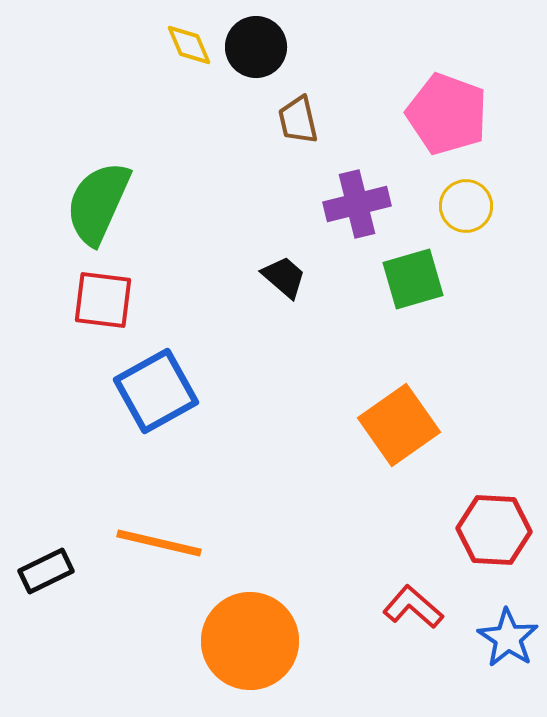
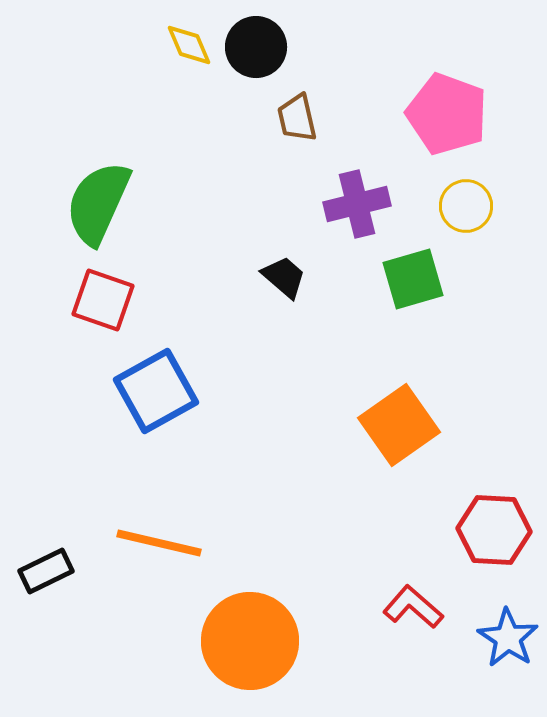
brown trapezoid: moved 1 px left, 2 px up
red square: rotated 12 degrees clockwise
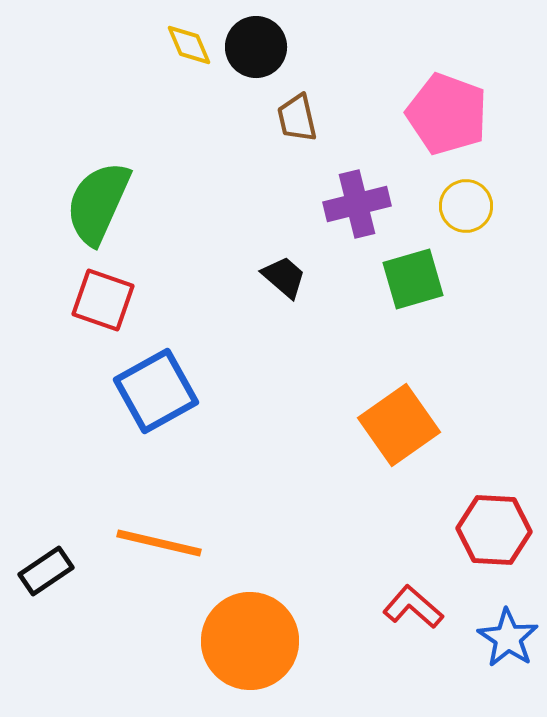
black rectangle: rotated 8 degrees counterclockwise
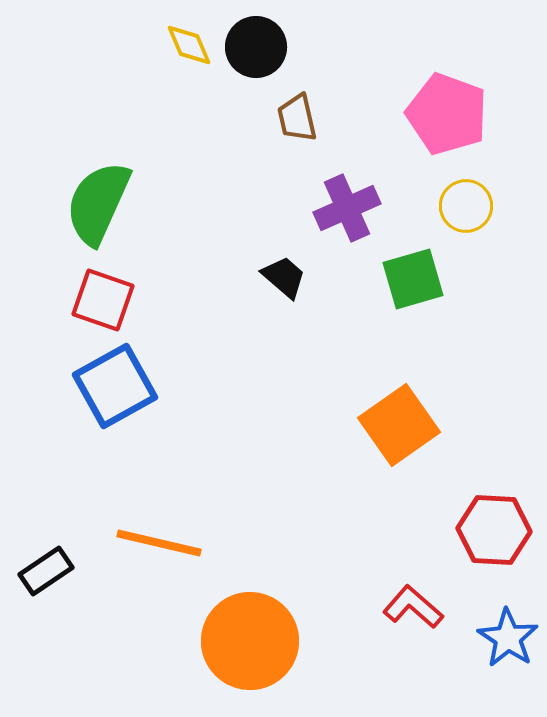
purple cross: moved 10 px left, 4 px down; rotated 10 degrees counterclockwise
blue square: moved 41 px left, 5 px up
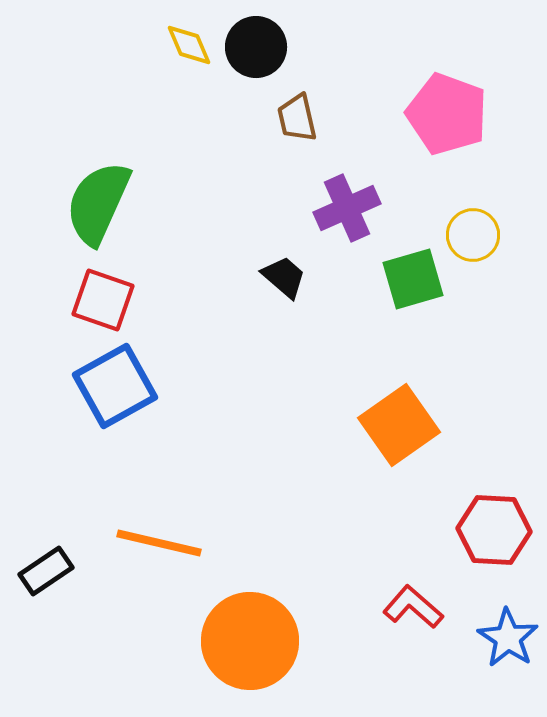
yellow circle: moved 7 px right, 29 px down
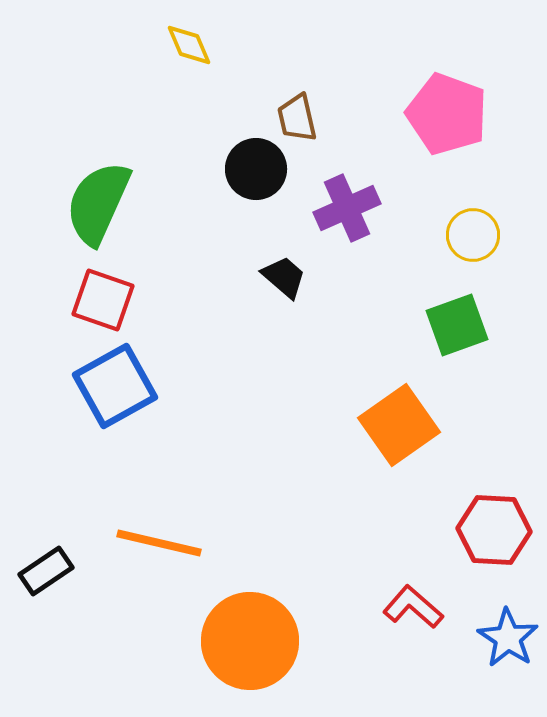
black circle: moved 122 px down
green square: moved 44 px right, 46 px down; rotated 4 degrees counterclockwise
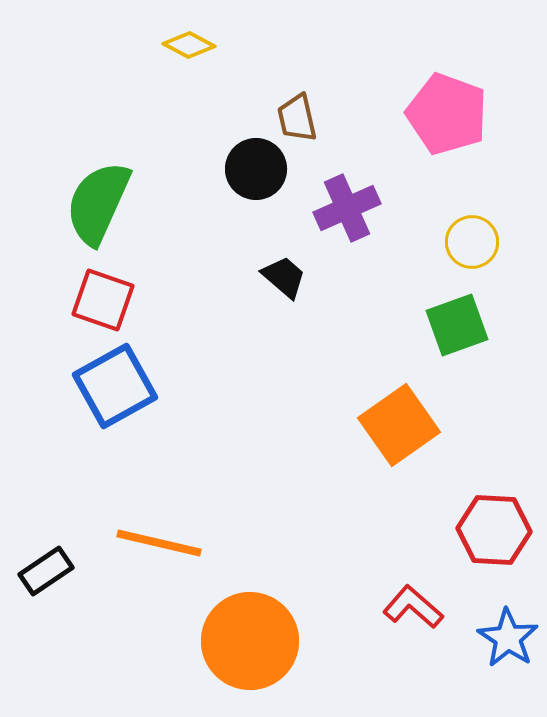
yellow diamond: rotated 39 degrees counterclockwise
yellow circle: moved 1 px left, 7 px down
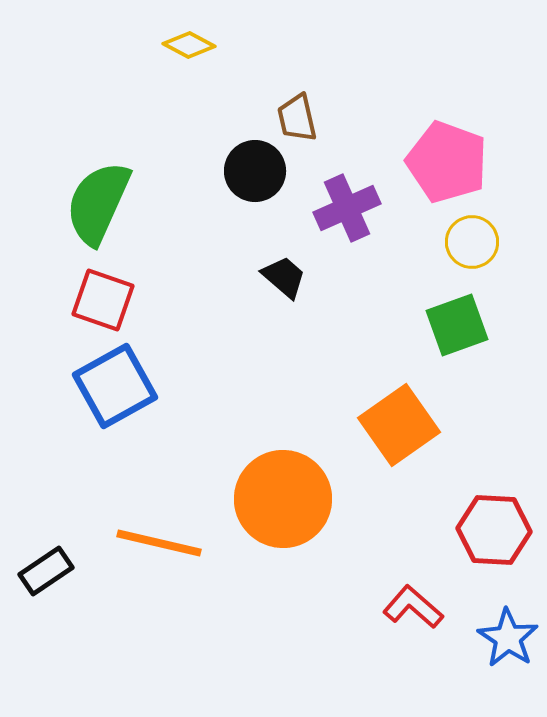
pink pentagon: moved 48 px down
black circle: moved 1 px left, 2 px down
orange circle: moved 33 px right, 142 px up
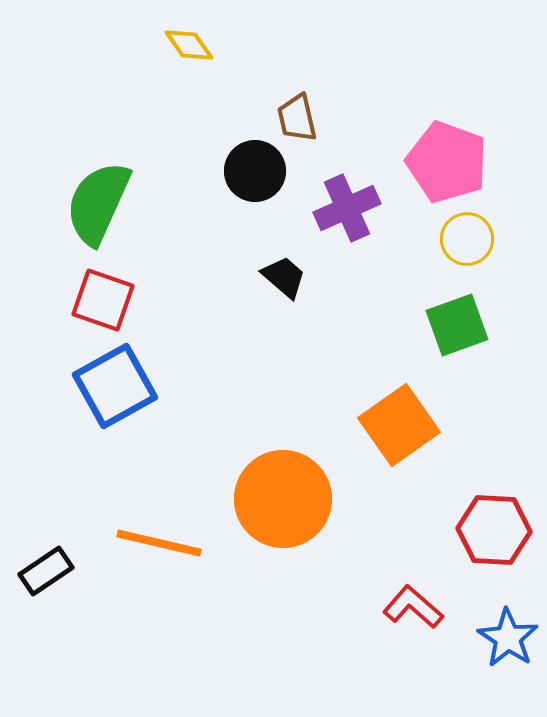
yellow diamond: rotated 27 degrees clockwise
yellow circle: moved 5 px left, 3 px up
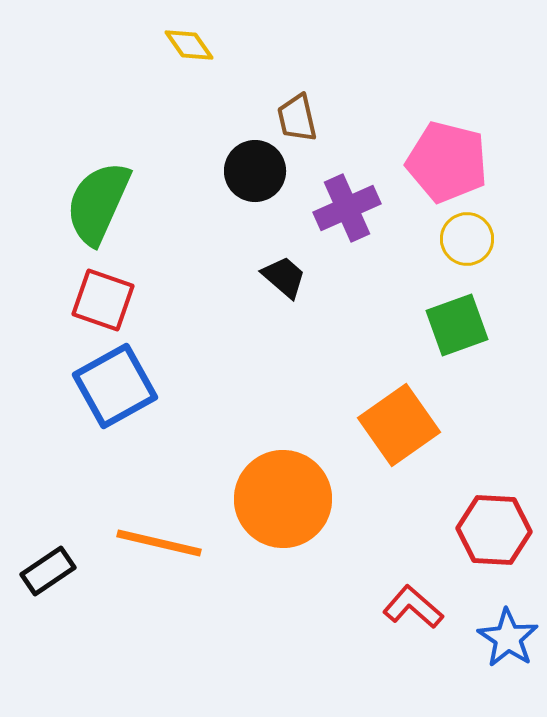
pink pentagon: rotated 6 degrees counterclockwise
black rectangle: moved 2 px right
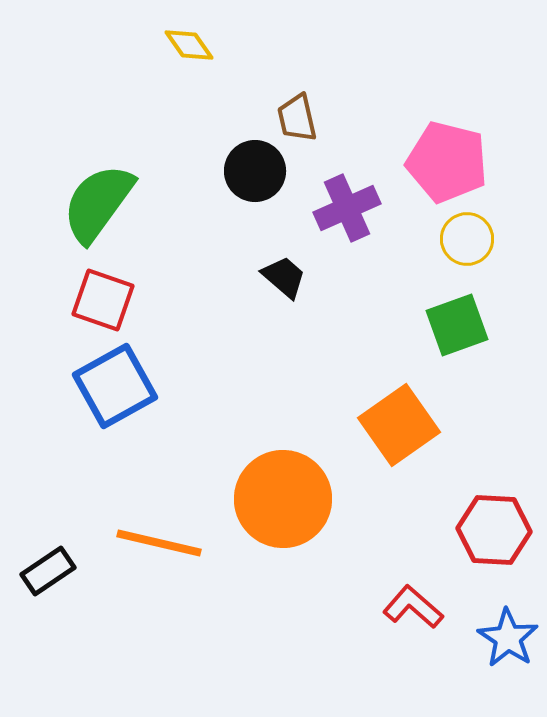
green semicircle: rotated 12 degrees clockwise
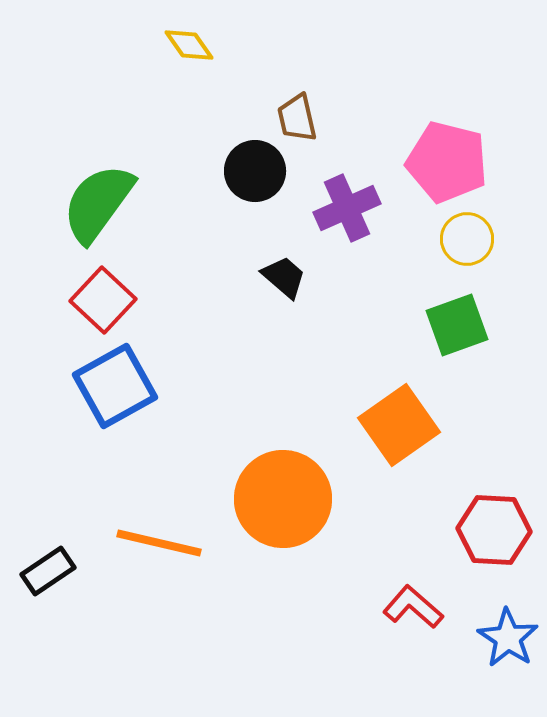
red square: rotated 24 degrees clockwise
